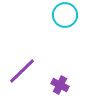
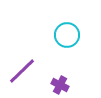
cyan circle: moved 2 px right, 20 px down
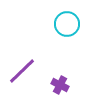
cyan circle: moved 11 px up
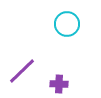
purple cross: moved 1 px left, 1 px up; rotated 24 degrees counterclockwise
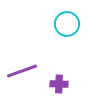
purple line: rotated 24 degrees clockwise
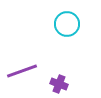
purple cross: rotated 18 degrees clockwise
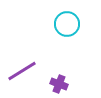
purple line: rotated 12 degrees counterclockwise
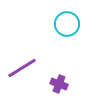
purple line: moved 3 px up
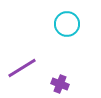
purple cross: moved 1 px right
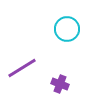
cyan circle: moved 5 px down
